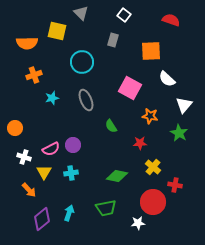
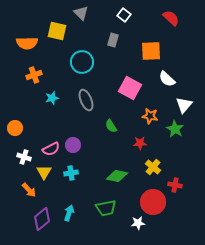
red semicircle: moved 2 px up; rotated 24 degrees clockwise
green star: moved 4 px left, 4 px up
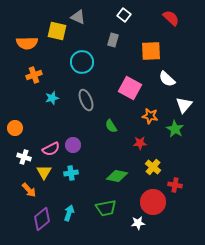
gray triangle: moved 3 px left, 4 px down; rotated 21 degrees counterclockwise
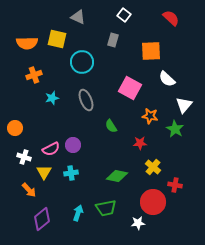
yellow square: moved 8 px down
cyan arrow: moved 9 px right
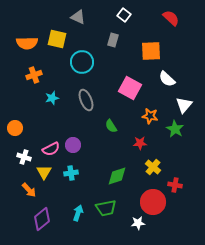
green diamond: rotated 30 degrees counterclockwise
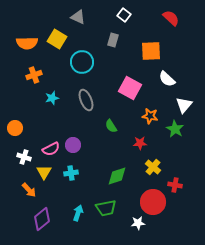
yellow square: rotated 18 degrees clockwise
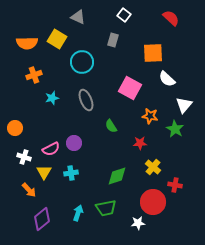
orange square: moved 2 px right, 2 px down
purple circle: moved 1 px right, 2 px up
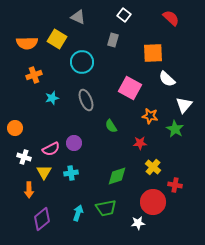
orange arrow: rotated 42 degrees clockwise
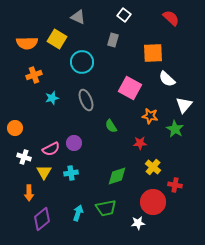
orange arrow: moved 3 px down
